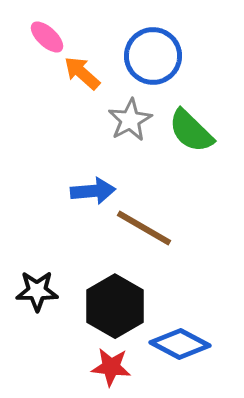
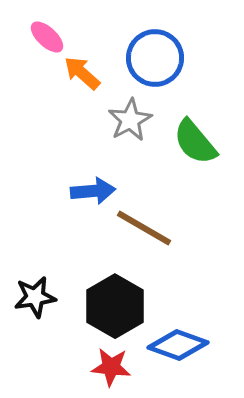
blue circle: moved 2 px right, 2 px down
green semicircle: moved 4 px right, 11 px down; rotated 6 degrees clockwise
black star: moved 2 px left, 6 px down; rotated 9 degrees counterclockwise
blue diamond: moved 2 px left, 1 px down; rotated 8 degrees counterclockwise
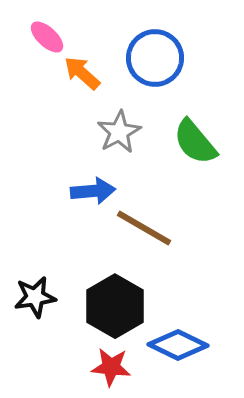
gray star: moved 11 px left, 12 px down
blue diamond: rotated 6 degrees clockwise
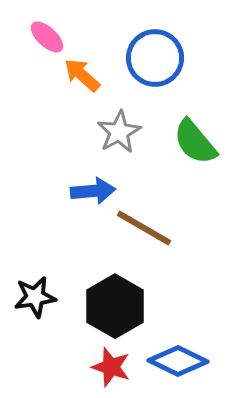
orange arrow: moved 2 px down
blue diamond: moved 16 px down
red star: rotated 12 degrees clockwise
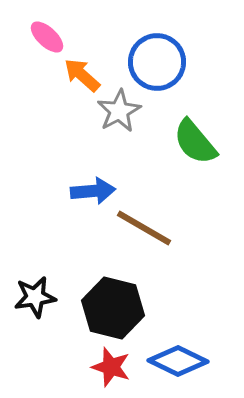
blue circle: moved 2 px right, 4 px down
gray star: moved 21 px up
black hexagon: moved 2 px left, 2 px down; rotated 16 degrees counterclockwise
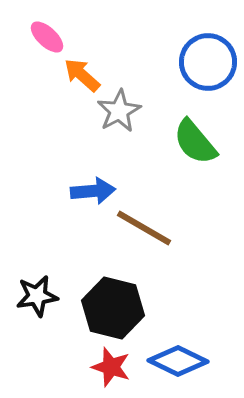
blue circle: moved 51 px right
black star: moved 2 px right, 1 px up
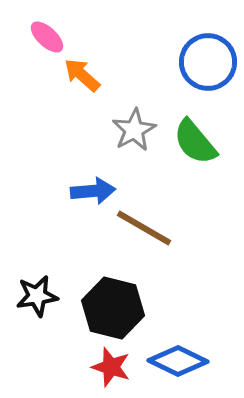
gray star: moved 15 px right, 19 px down
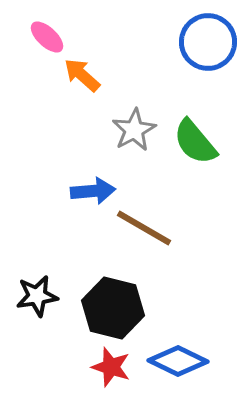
blue circle: moved 20 px up
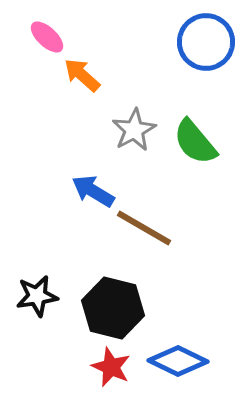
blue circle: moved 2 px left
blue arrow: rotated 144 degrees counterclockwise
red star: rotated 6 degrees clockwise
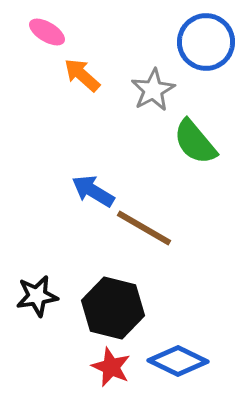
pink ellipse: moved 5 px up; rotated 12 degrees counterclockwise
gray star: moved 19 px right, 40 px up
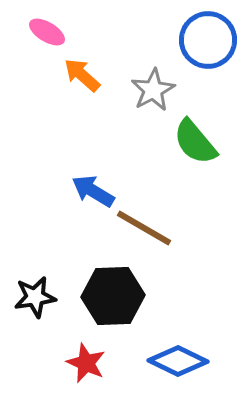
blue circle: moved 2 px right, 2 px up
black star: moved 2 px left, 1 px down
black hexagon: moved 12 px up; rotated 16 degrees counterclockwise
red star: moved 25 px left, 4 px up
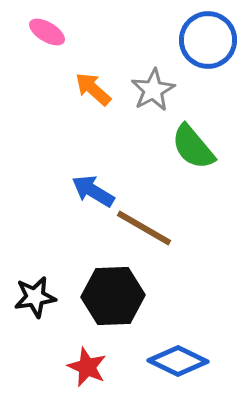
orange arrow: moved 11 px right, 14 px down
green semicircle: moved 2 px left, 5 px down
red star: moved 1 px right, 4 px down
